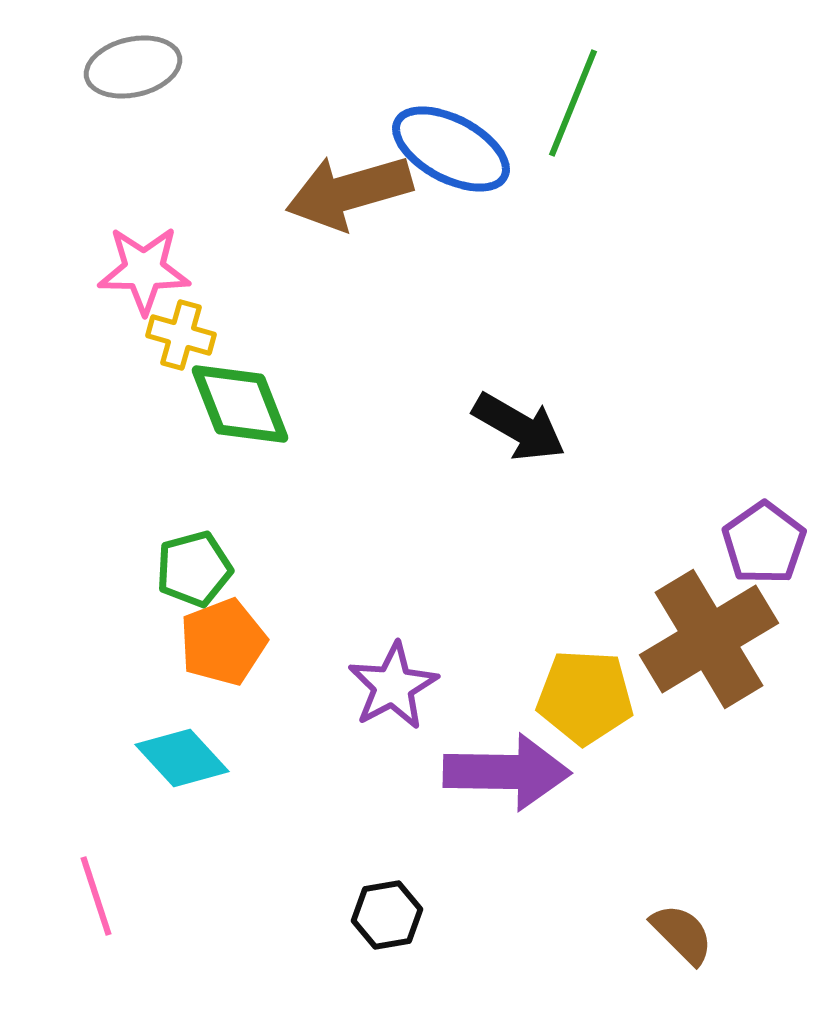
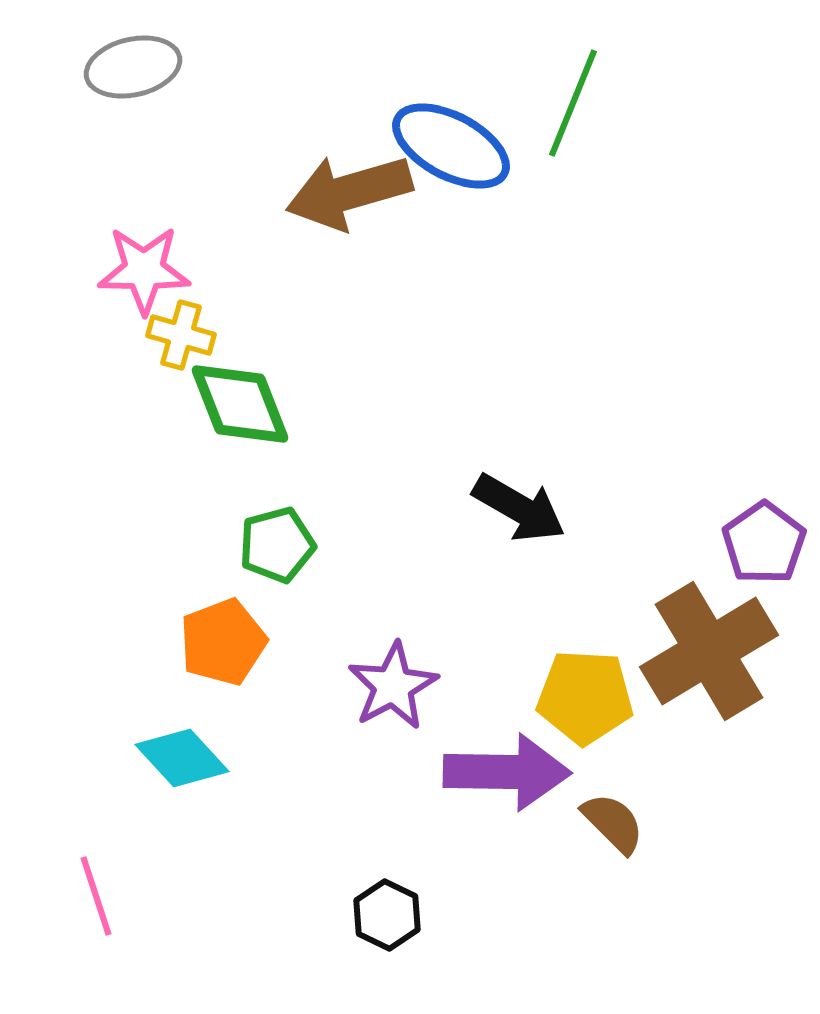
blue ellipse: moved 3 px up
black arrow: moved 81 px down
green pentagon: moved 83 px right, 24 px up
brown cross: moved 12 px down
black hexagon: rotated 24 degrees counterclockwise
brown semicircle: moved 69 px left, 111 px up
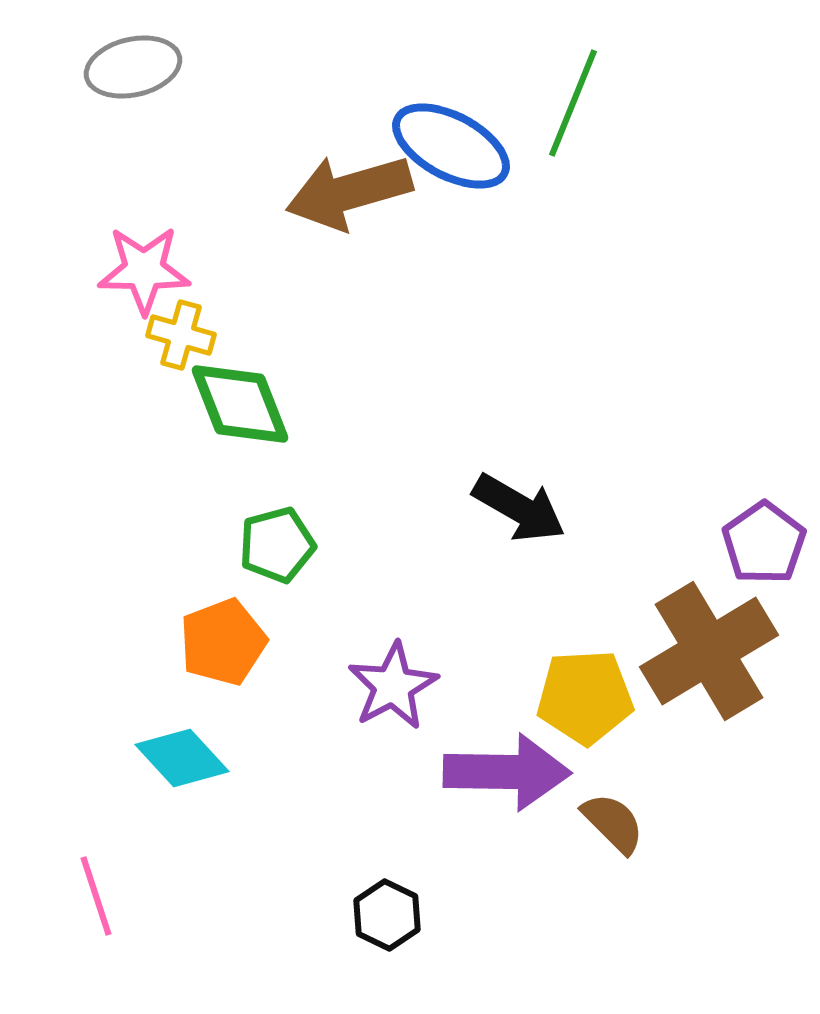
yellow pentagon: rotated 6 degrees counterclockwise
